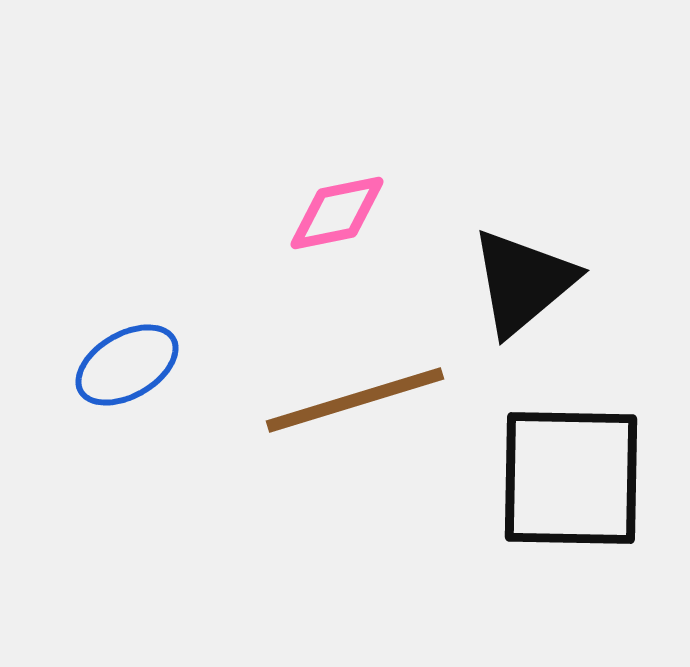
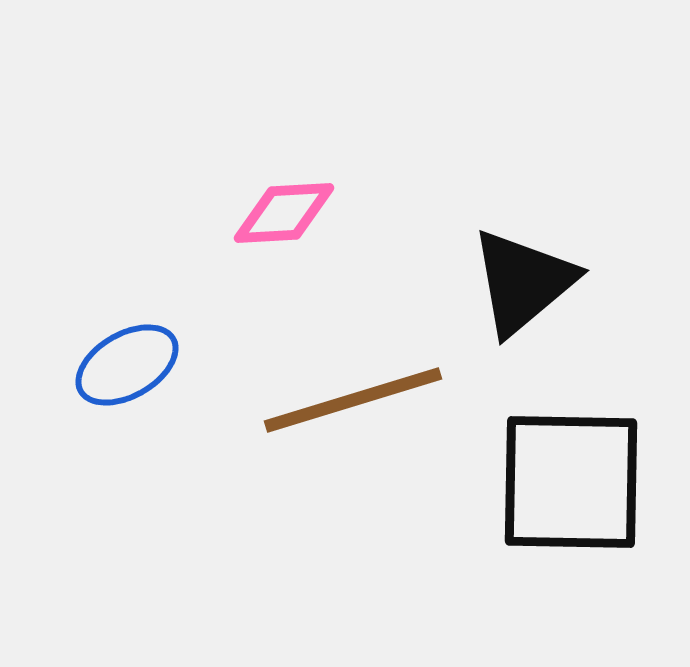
pink diamond: moved 53 px left; rotated 8 degrees clockwise
brown line: moved 2 px left
black square: moved 4 px down
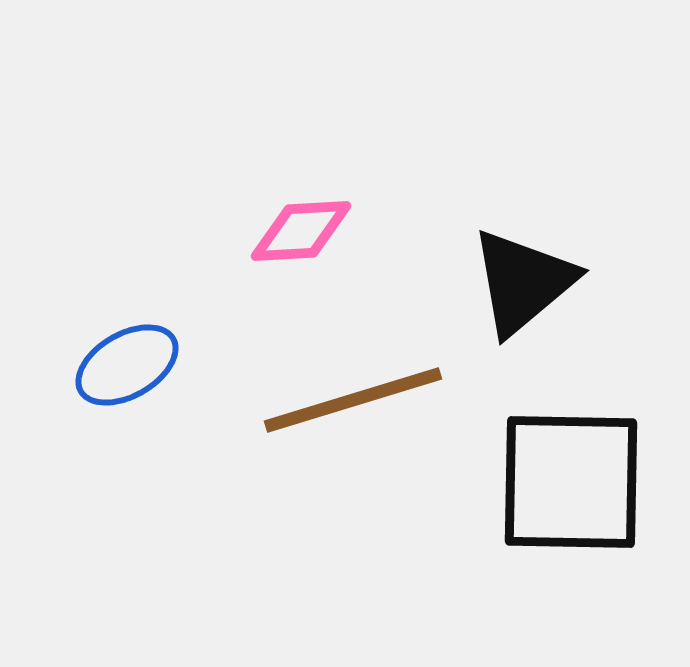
pink diamond: moved 17 px right, 18 px down
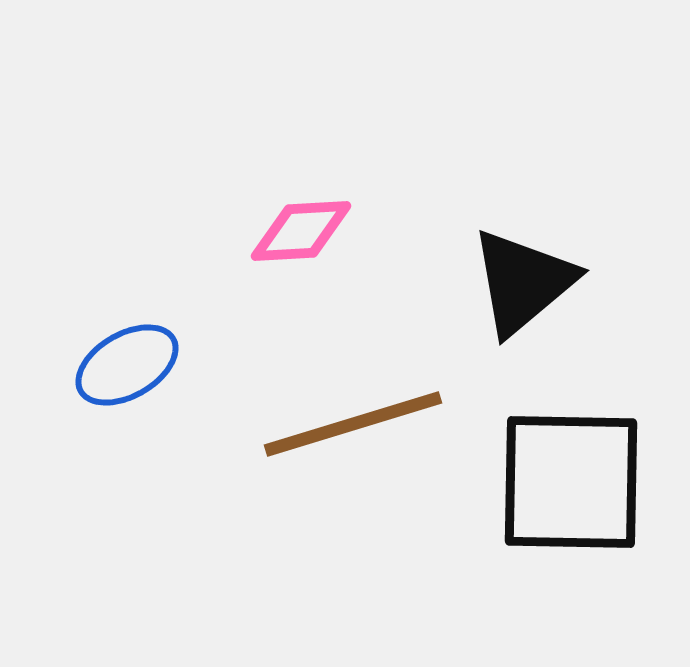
brown line: moved 24 px down
